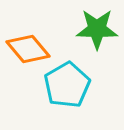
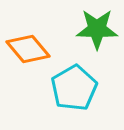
cyan pentagon: moved 7 px right, 3 px down
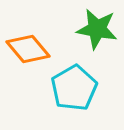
green star: rotated 9 degrees clockwise
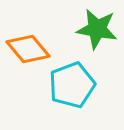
cyan pentagon: moved 2 px left, 3 px up; rotated 9 degrees clockwise
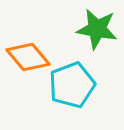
orange diamond: moved 8 px down
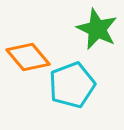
green star: rotated 15 degrees clockwise
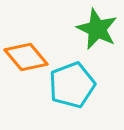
orange diamond: moved 2 px left
